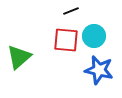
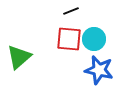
cyan circle: moved 3 px down
red square: moved 3 px right, 1 px up
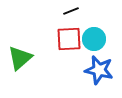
red square: rotated 8 degrees counterclockwise
green triangle: moved 1 px right, 1 px down
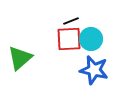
black line: moved 10 px down
cyan circle: moved 3 px left
blue star: moved 5 px left
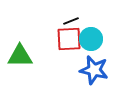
green triangle: moved 2 px up; rotated 40 degrees clockwise
